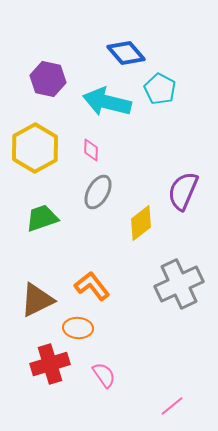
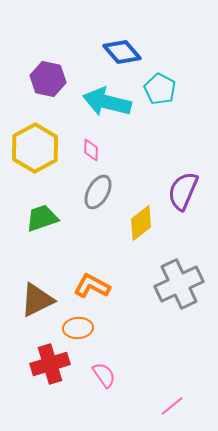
blue diamond: moved 4 px left, 1 px up
orange L-shape: rotated 24 degrees counterclockwise
orange ellipse: rotated 8 degrees counterclockwise
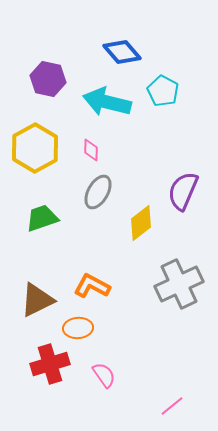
cyan pentagon: moved 3 px right, 2 px down
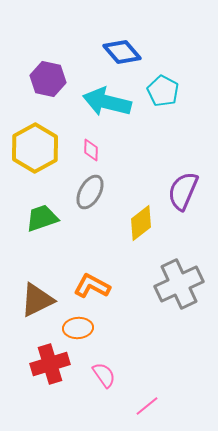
gray ellipse: moved 8 px left
pink line: moved 25 px left
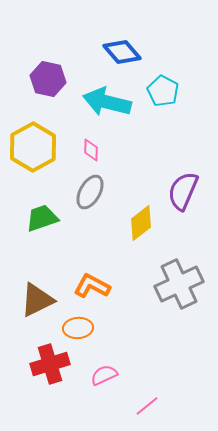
yellow hexagon: moved 2 px left, 1 px up
pink semicircle: rotated 80 degrees counterclockwise
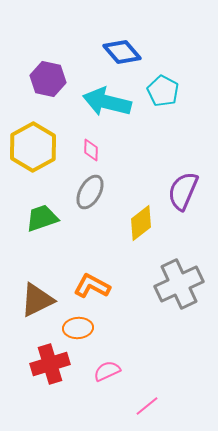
pink semicircle: moved 3 px right, 4 px up
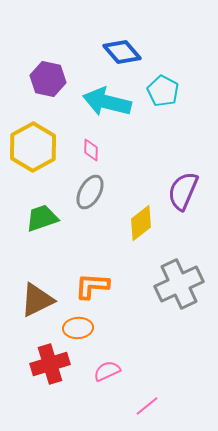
orange L-shape: rotated 24 degrees counterclockwise
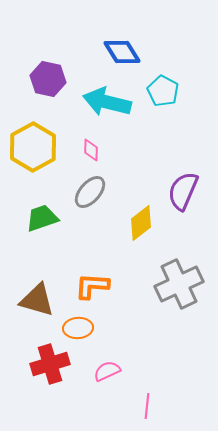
blue diamond: rotated 9 degrees clockwise
gray ellipse: rotated 12 degrees clockwise
brown triangle: rotated 42 degrees clockwise
pink line: rotated 45 degrees counterclockwise
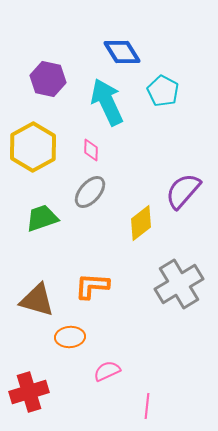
cyan arrow: rotated 51 degrees clockwise
purple semicircle: rotated 18 degrees clockwise
gray cross: rotated 6 degrees counterclockwise
orange ellipse: moved 8 px left, 9 px down
red cross: moved 21 px left, 28 px down
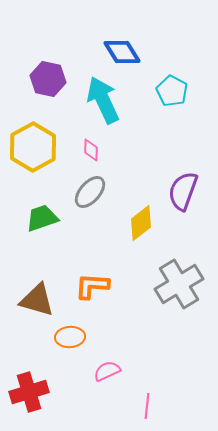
cyan pentagon: moved 9 px right
cyan arrow: moved 4 px left, 2 px up
purple semicircle: rotated 21 degrees counterclockwise
